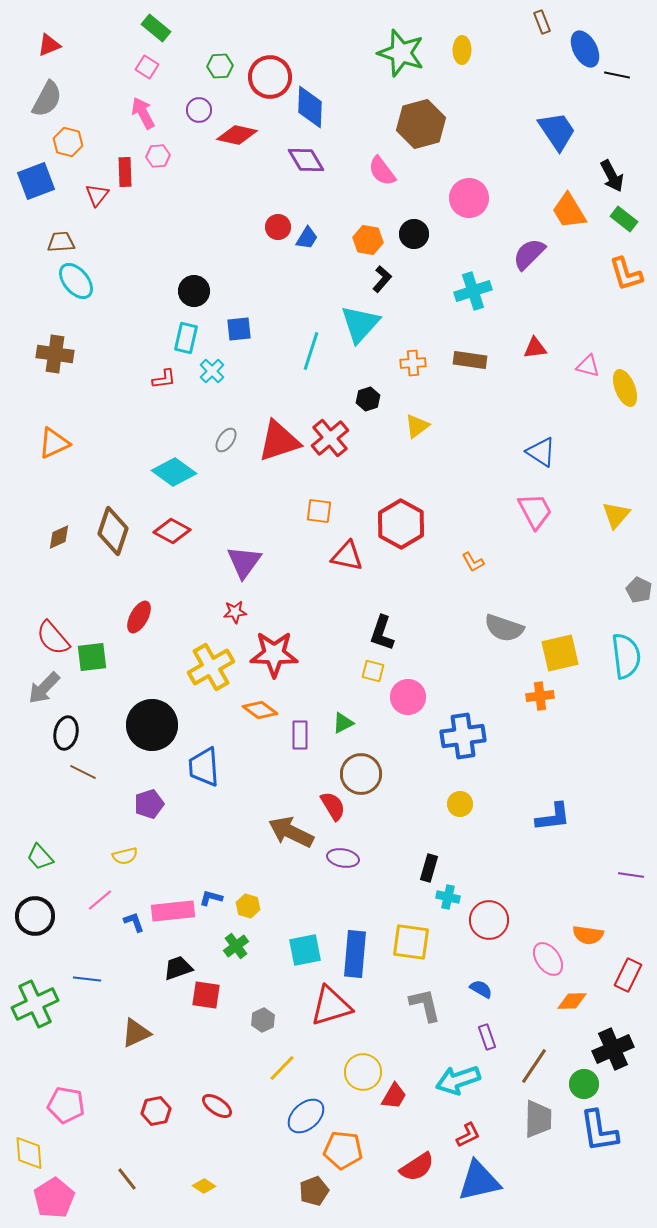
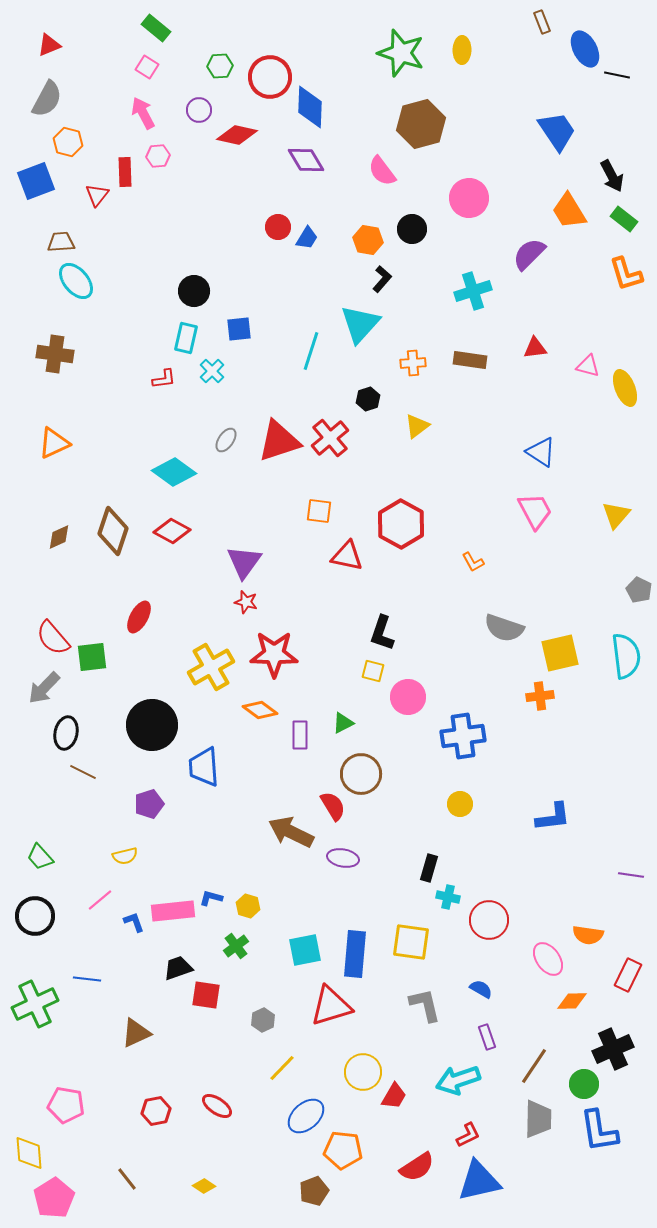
black circle at (414, 234): moved 2 px left, 5 px up
red star at (235, 612): moved 11 px right, 10 px up; rotated 20 degrees clockwise
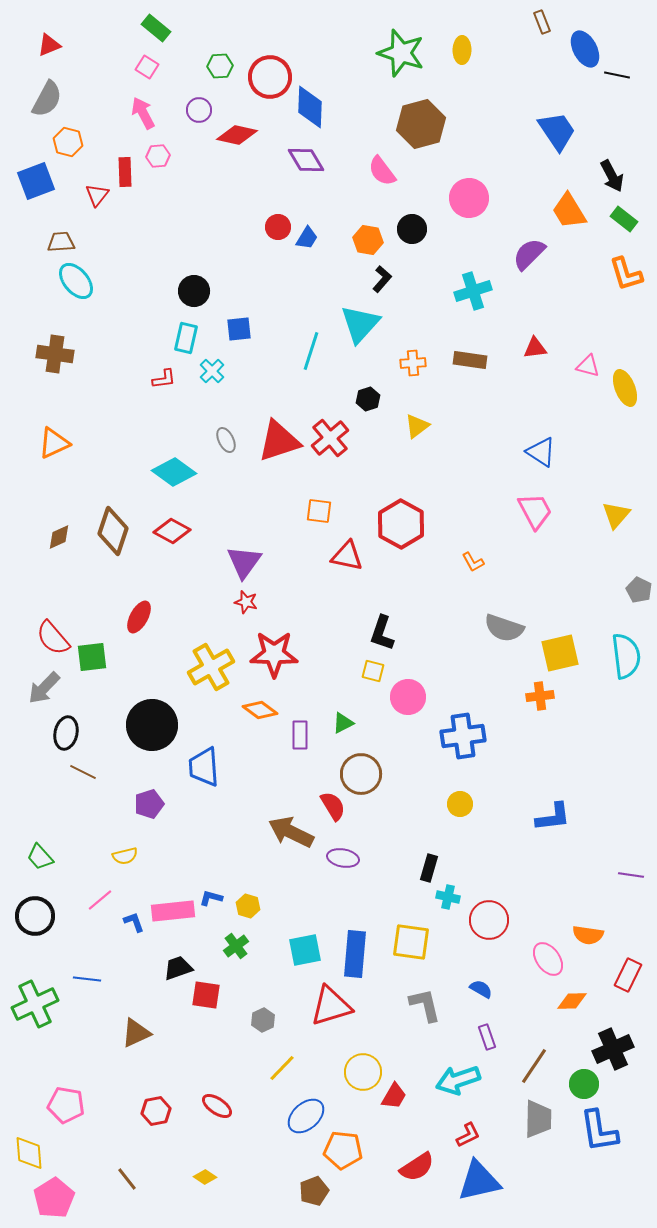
gray ellipse at (226, 440): rotated 60 degrees counterclockwise
yellow diamond at (204, 1186): moved 1 px right, 9 px up
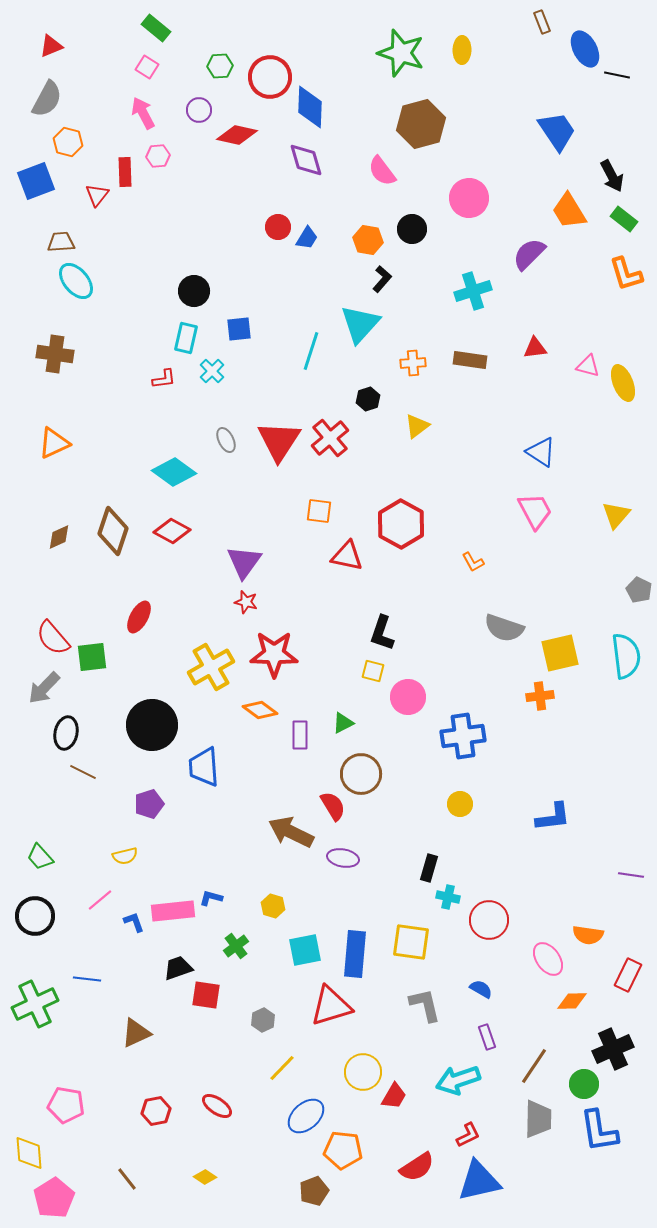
red triangle at (49, 45): moved 2 px right, 1 px down
purple diamond at (306, 160): rotated 15 degrees clockwise
yellow ellipse at (625, 388): moved 2 px left, 5 px up
red triangle at (279, 441): rotated 39 degrees counterclockwise
yellow hexagon at (248, 906): moved 25 px right
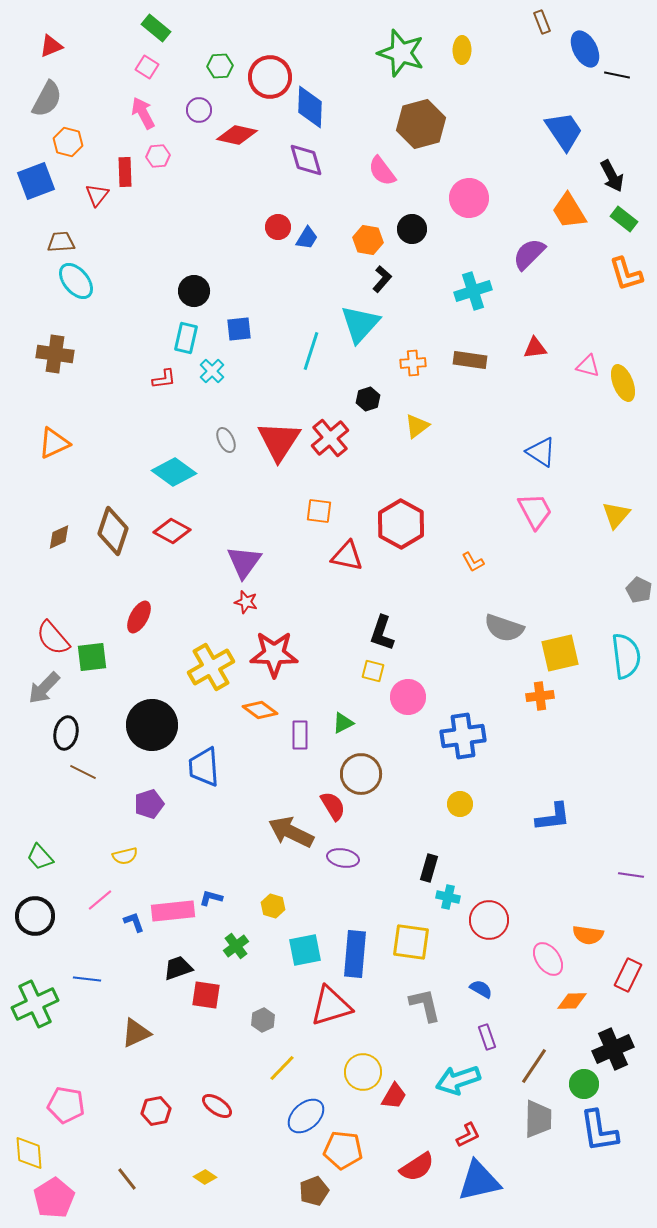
blue trapezoid at (557, 131): moved 7 px right
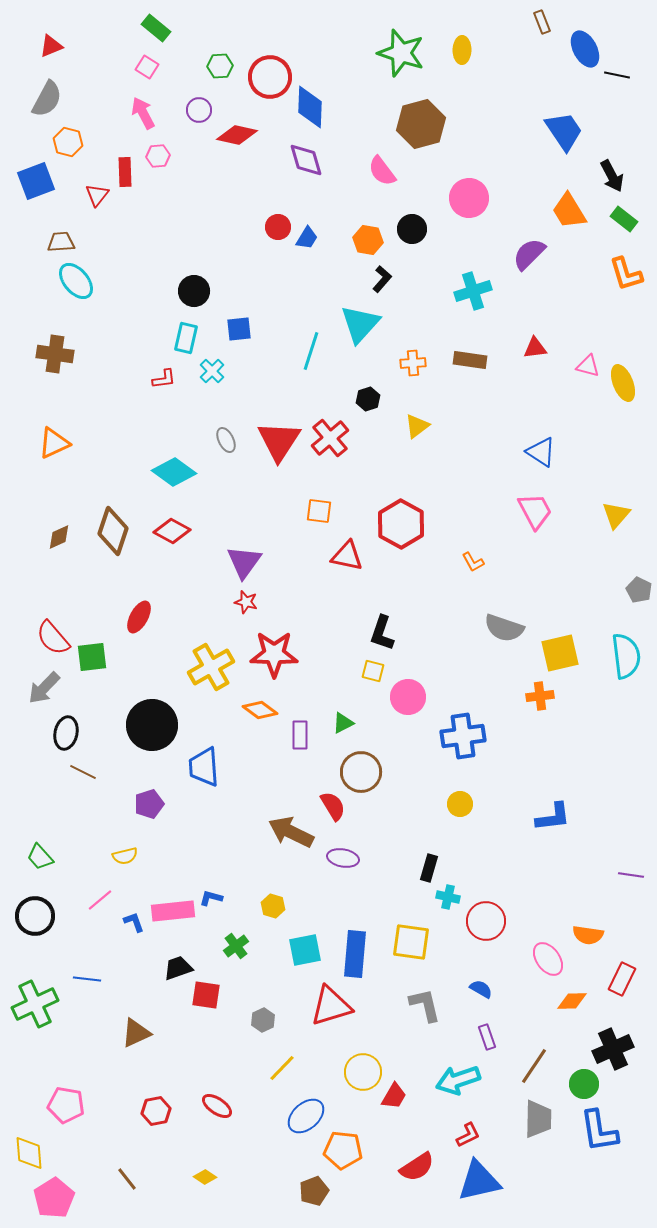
brown circle at (361, 774): moved 2 px up
red circle at (489, 920): moved 3 px left, 1 px down
red rectangle at (628, 975): moved 6 px left, 4 px down
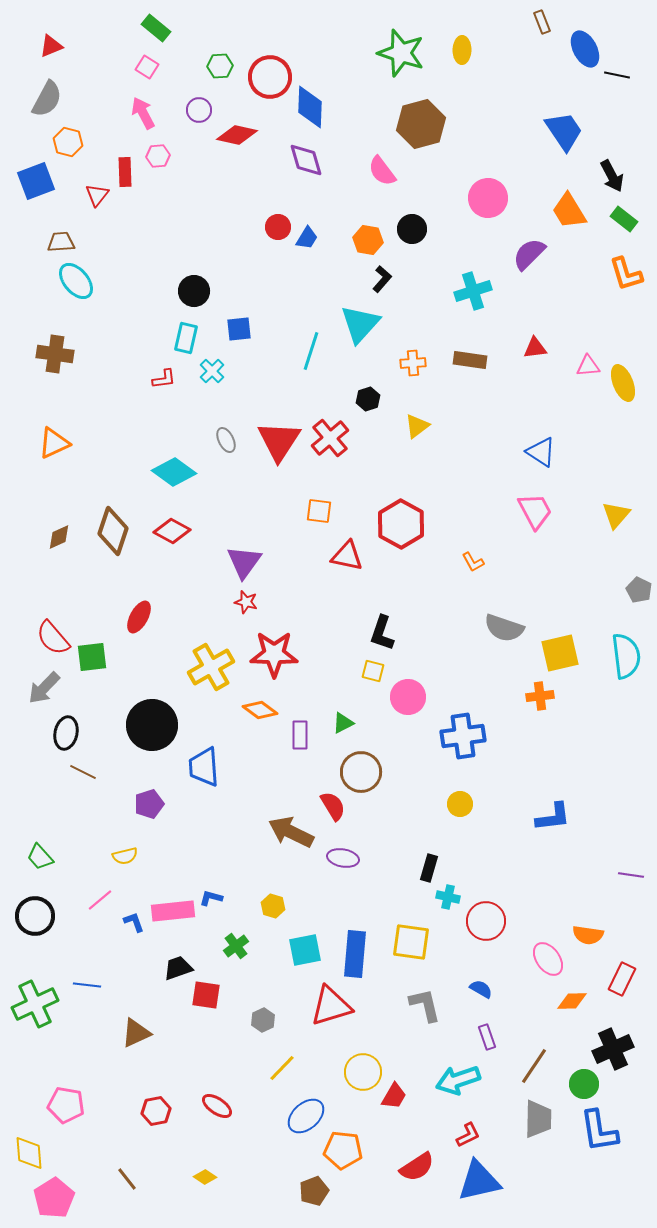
pink circle at (469, 198): moved 19 px right
pink triangle at (588, 366): rotated 20 degrees counterclockwise
blue line at (87, 979): moved 6 px down
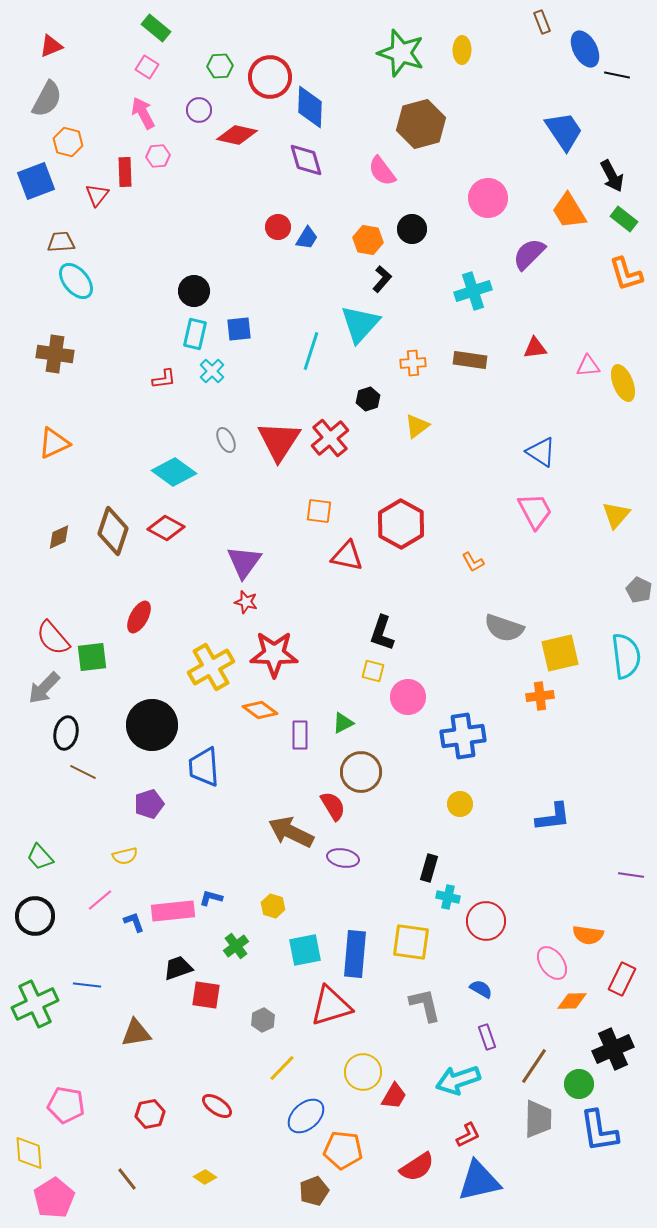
cyan rectangle at (186, 338): moved 9 px right, 4 px up
red diamond at (172, 531): moved 6 px left, 3 px up
pink ellipse at (548, 959): moved 4 px right, 4 px down
brown triangle at (136, 1033): rotated 16 degrees clockwise
green circle at (584, 1084): moved 5 px left
red hexagon at (156, 1111): moved 6 px left, 3 px down
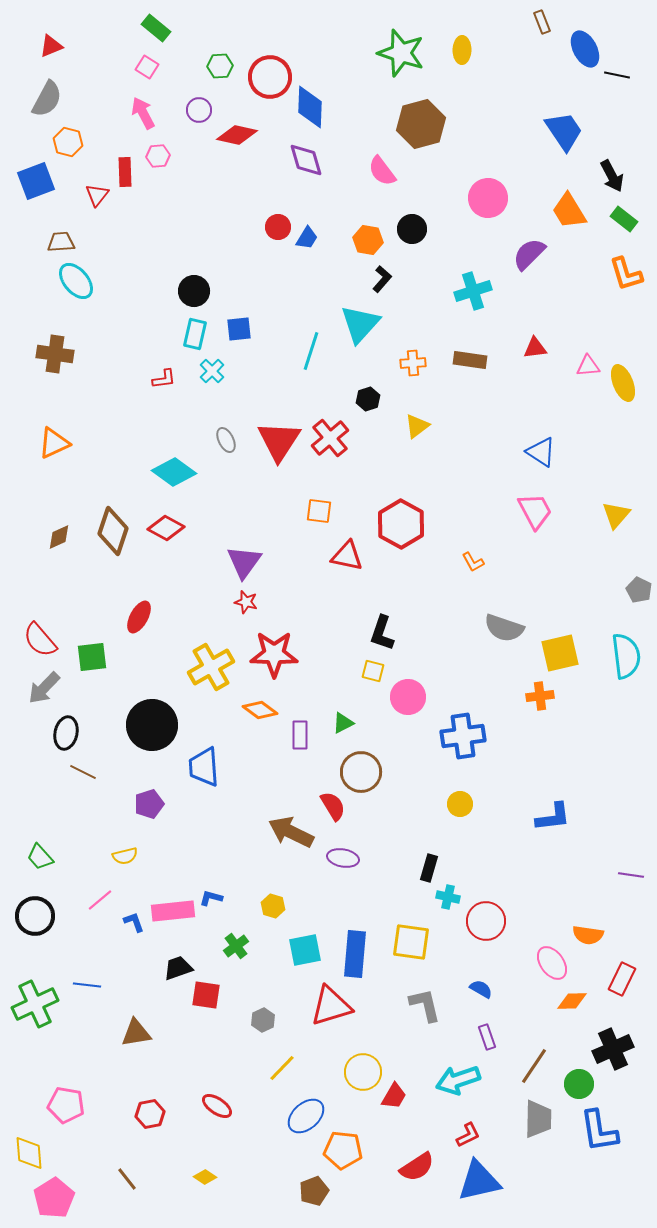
red semicircle at (53, 638): moved 13 px left, 2 px down
